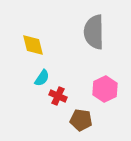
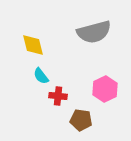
gray semicircle: rotated 104 degrees counterclockwise
cyan semicircle: moved 1 px left, 2 px up; rotated 108 degrees clockwise
red cross: rotated 18 degrees counterclockwise
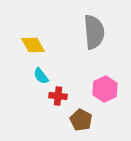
gray semicircle: rotated 80 degrees counterclockwise
yellow diamond: rotated 15 degrees counterclockwise
brown pentagon: rotated 20 degrees clockwise
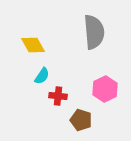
cyan semicircle: moved 1 px right; rotated 108 degrees counterclockwise
brown pentagon: rotated 10 degrees counterclockwise
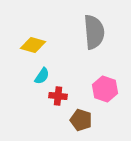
yellow diamond: rotated 45 degrees counterclockwise
pink hexagon: rotated 15 degrees counterclockwise
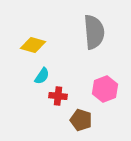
pink hexagon: rotated 20 degrees clockwise
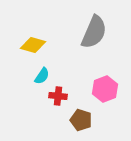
gray semicircle: rotated 28 degrees clockwise
